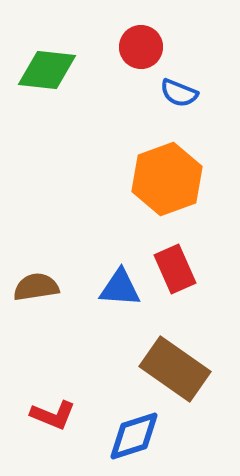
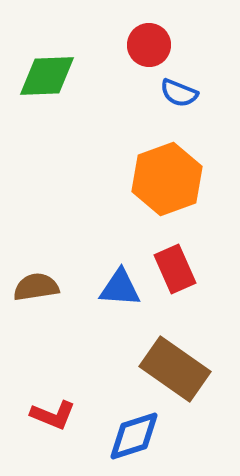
red circle: moved 8 px right, 2 px up
green diamond: moved 6 px down; rotated 8 degrees counterclockwise
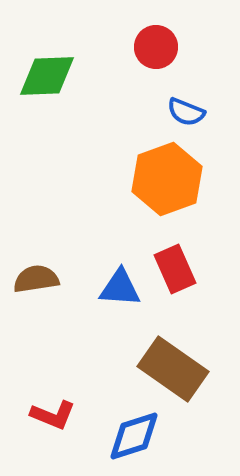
red circle: moved 7 px right, 2 px down
blue semicircle: moved 7 px right, 19 px down
brown semicircle: moved 8 px up
brown rectangle: moved 2 px left
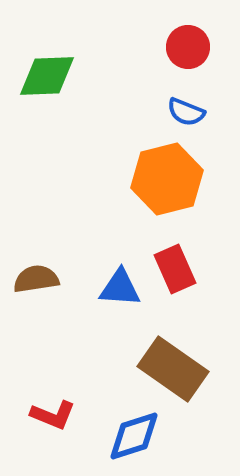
red circle: moved 32 px right
orange hexagon: rotated 6 degrees clockwise
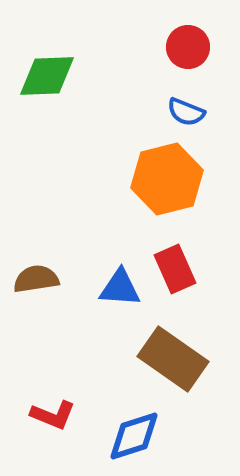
brown rectangle: moved 10 px up
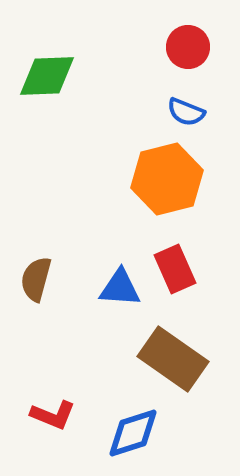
brown semicircle: rotated 66 degrees counterclockwise
blue diamond: moved 1 px left, 3 px up
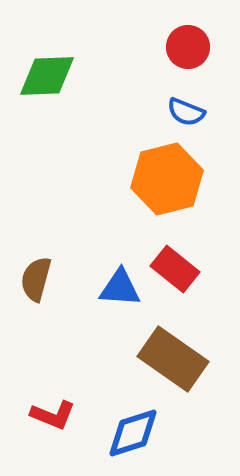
red rectangle: rotated 27 degrees counterclockwise
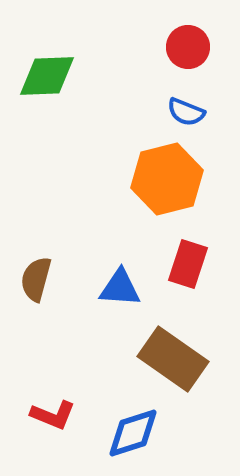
red rectangle: moved 13 px right, 5 px up; rotated 69 degrees clockwise
